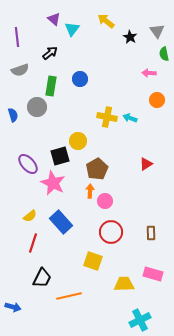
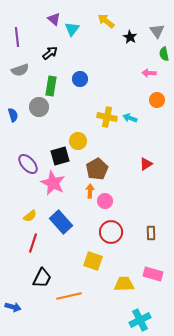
gray circle: moved 2 px right
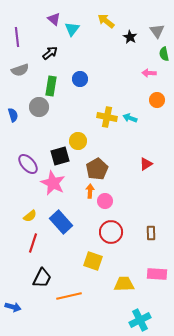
pink rectangle: moved 4 px right; rotated 12 degrees counterclockwise
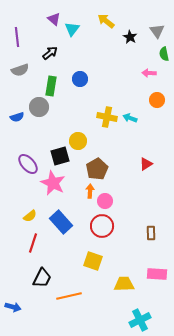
blue semicircle: moved 4 px right, 2 px down; rotated 88 degrees clockwise
red circle: moved 9 px left, 6 px up
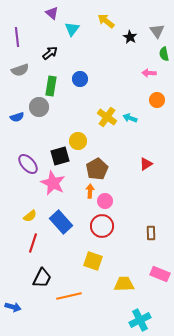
purple triangle: moved 2 px left, 6 px up
yellow cross: rotated 24 degrees clockwise
pink rectangle: moved 3 px right; rotated 18 degrees clockwise
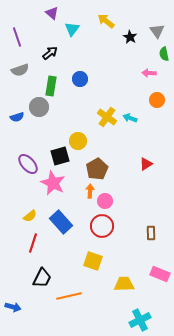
purple line: rotated 12 degrees counterclockwise
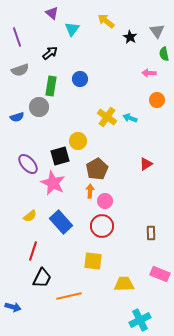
red line: moved 8 px down
yellow square: rotated 12 degrees counterclockwise
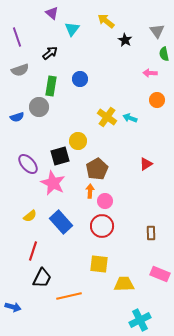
black star: moved 5 px left, 3 px down
pink arrow: moved 1 px right
yellow square: moved 6 px right, 3 px down
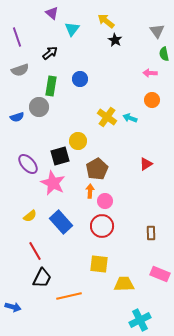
black star: moved 10 px left
orange circle: moved 5 px left
red line: moved 2 px right; rotated 48 degrees counterclockwise
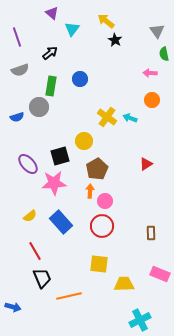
yellow circle: moved 6 px right
pink star: moved 1 px right; rotated 30 degrees counterclockwise
black trapezoid: rotated 50 degrees counterclockwise
